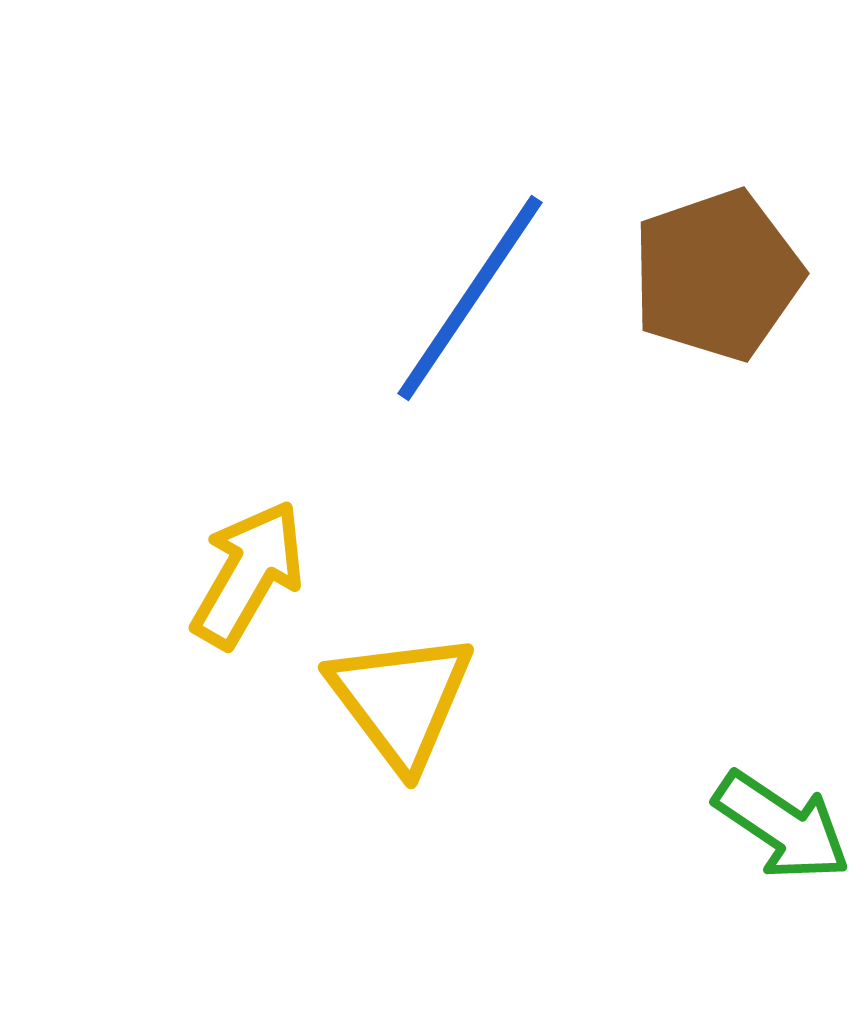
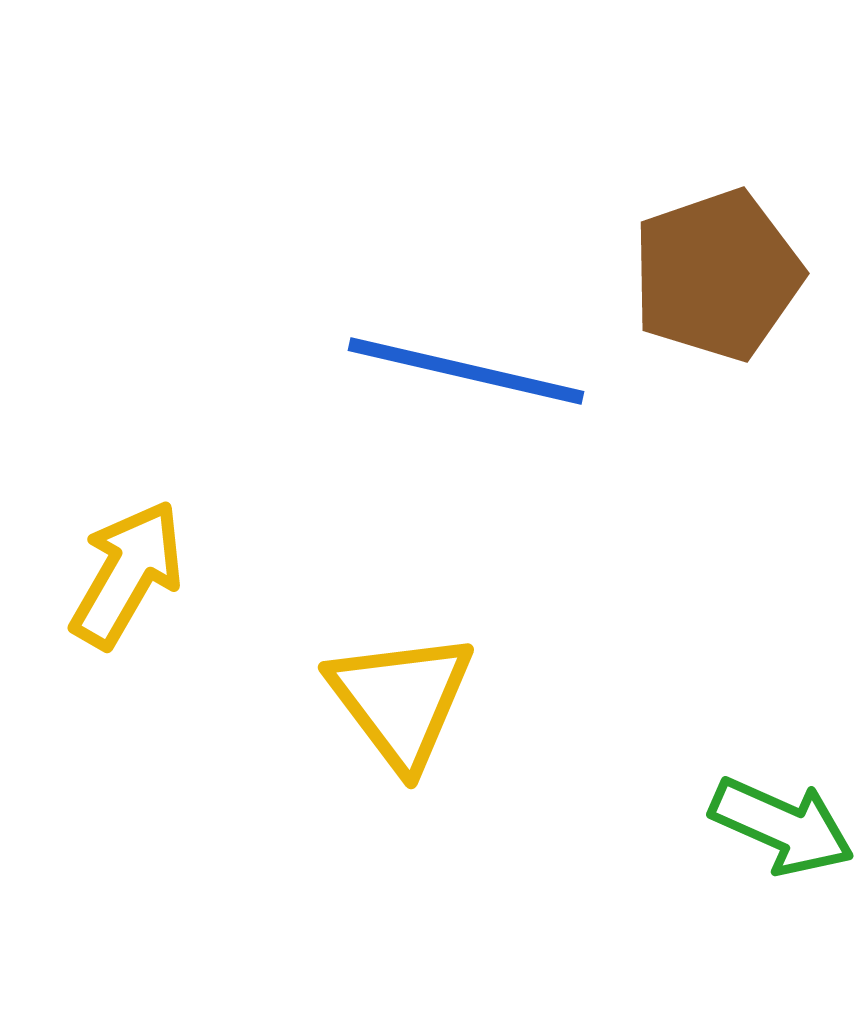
blue line: moved 4 px left, 73 px down; rotated 69 degrees clockwise
yellow arrow: moved 121 px left
green arrow: rotated 10 degrees counterclockwise
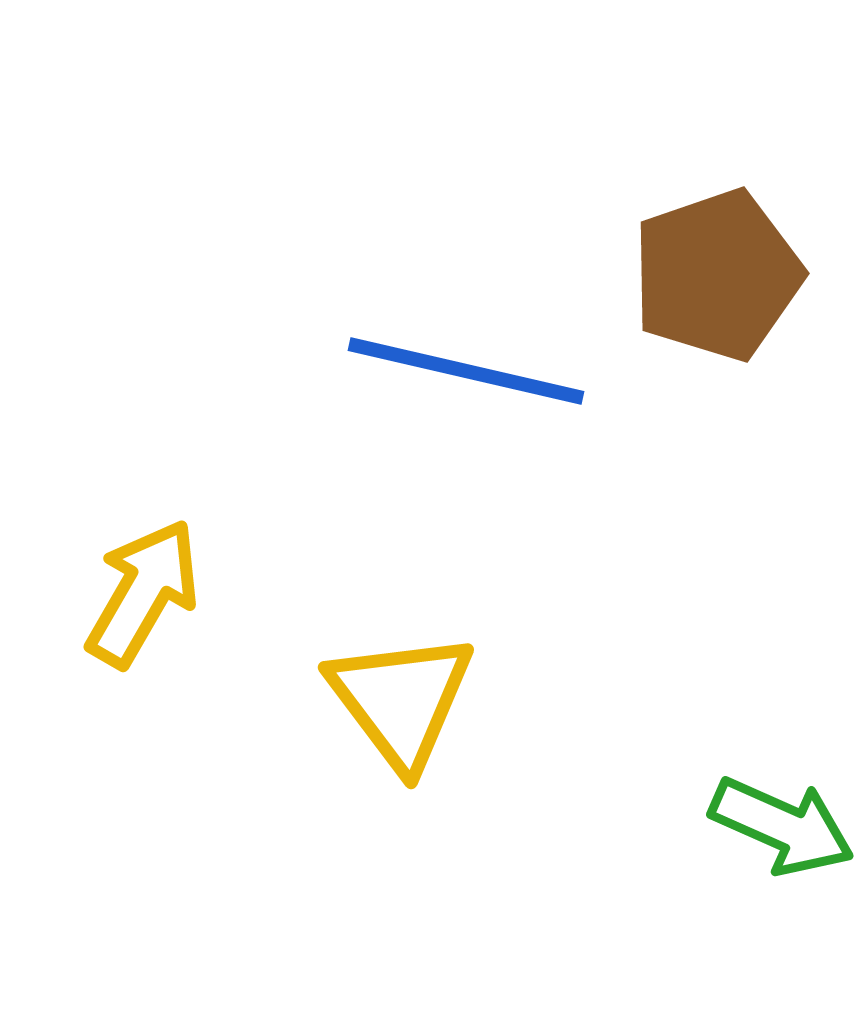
yellow arrow: moved 16 px right, 19 px down
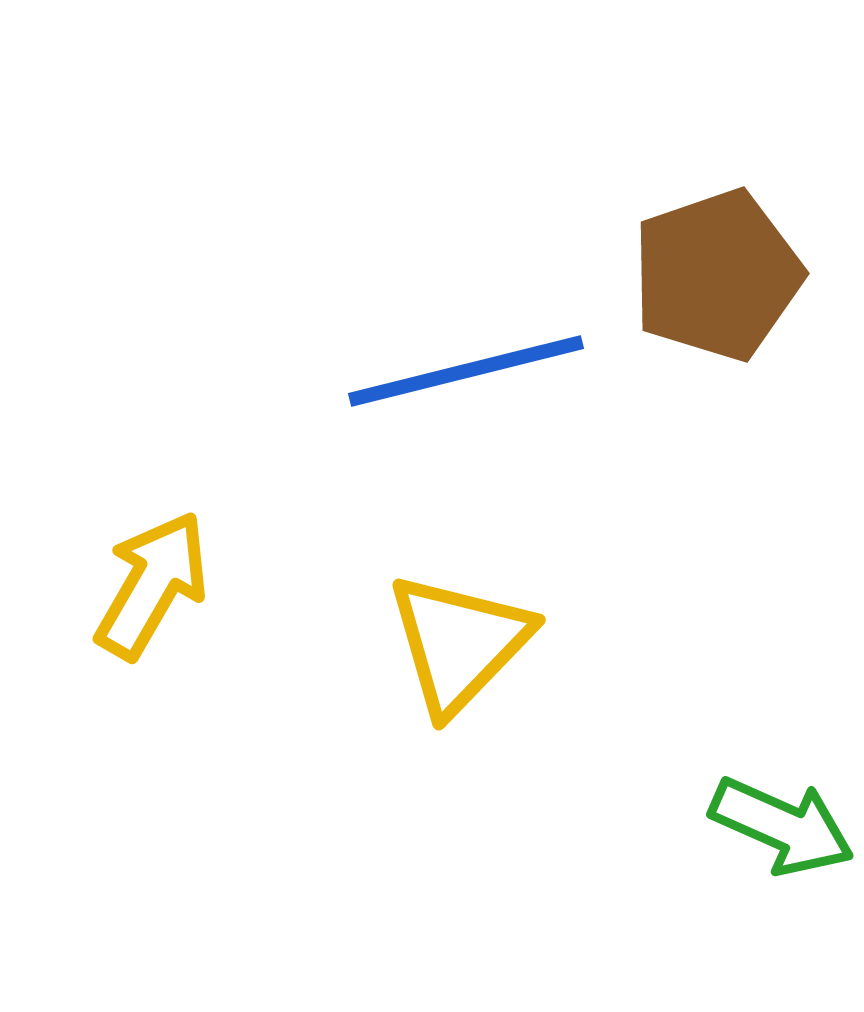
blue line: rotated 27 degrees counterclockwise
yellow arrow: moved 9 px right, 8 px up
yellow triangle: moved 58 px right, 57 px up; rotated 21 degrees clockwise
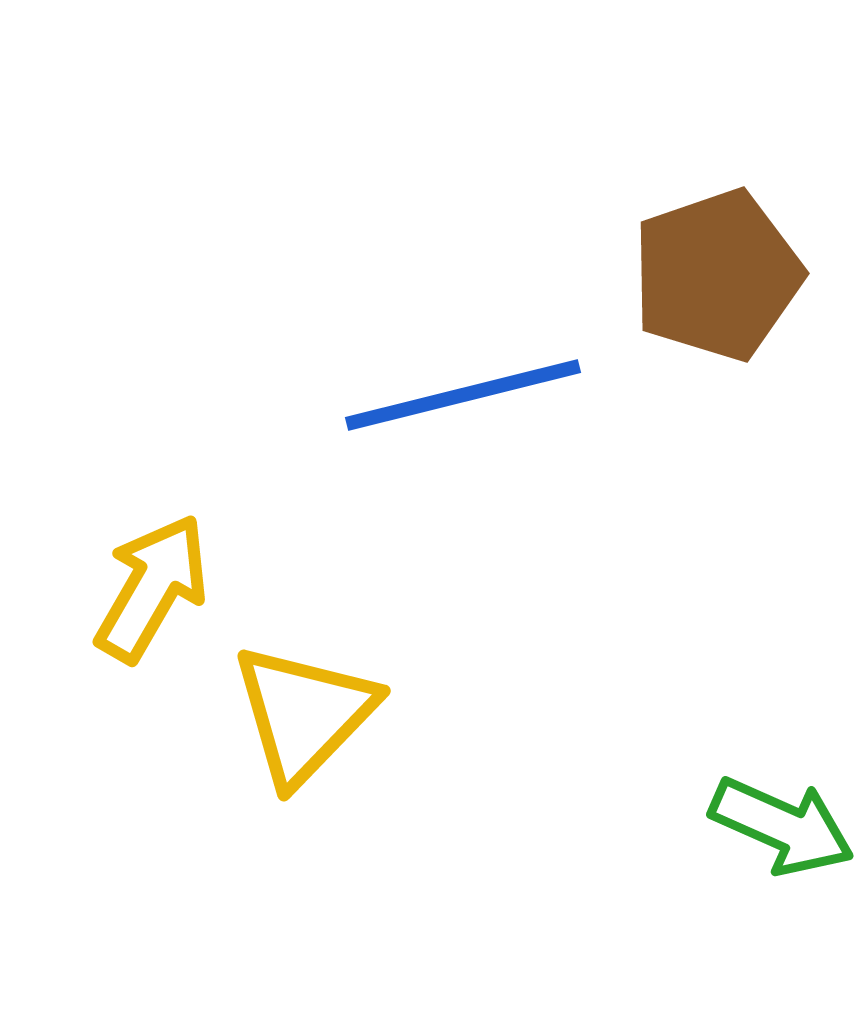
blue line: moved 3 px left, 24 px down
yellow arrow: moved 3 px down
yellow triangle: moved 155 px left, 71 px down
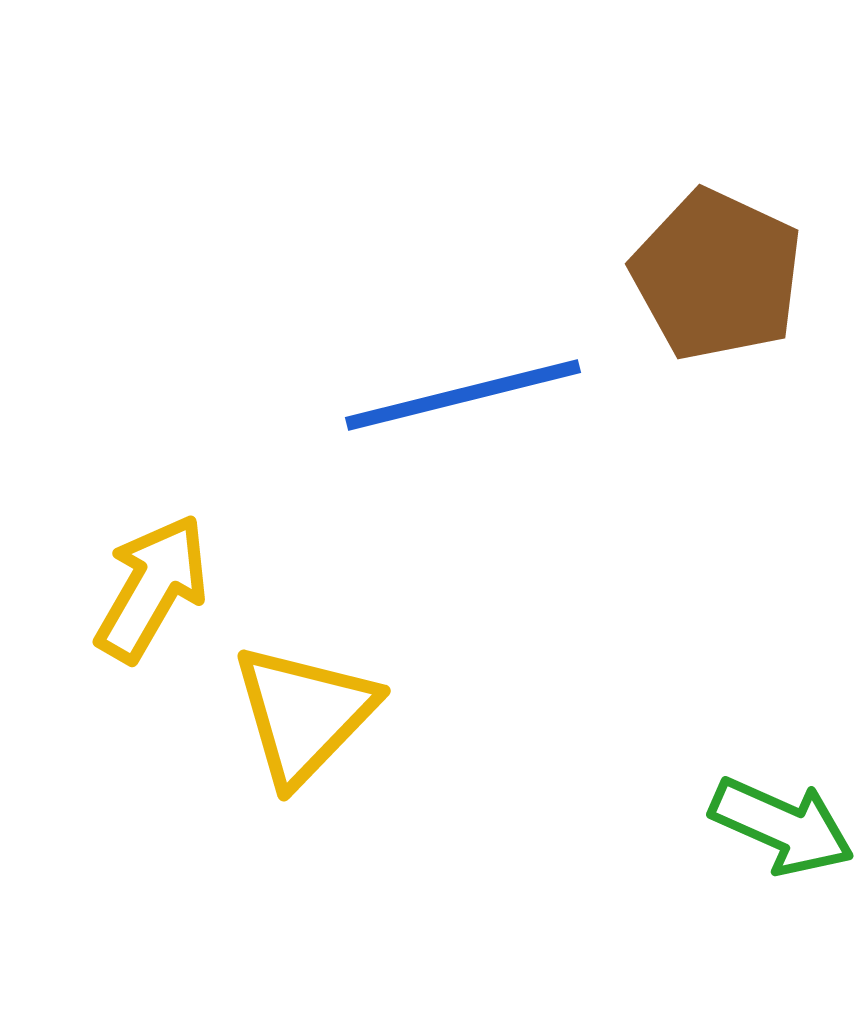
brown pentagon: rotated 28 degrees counterclockwise
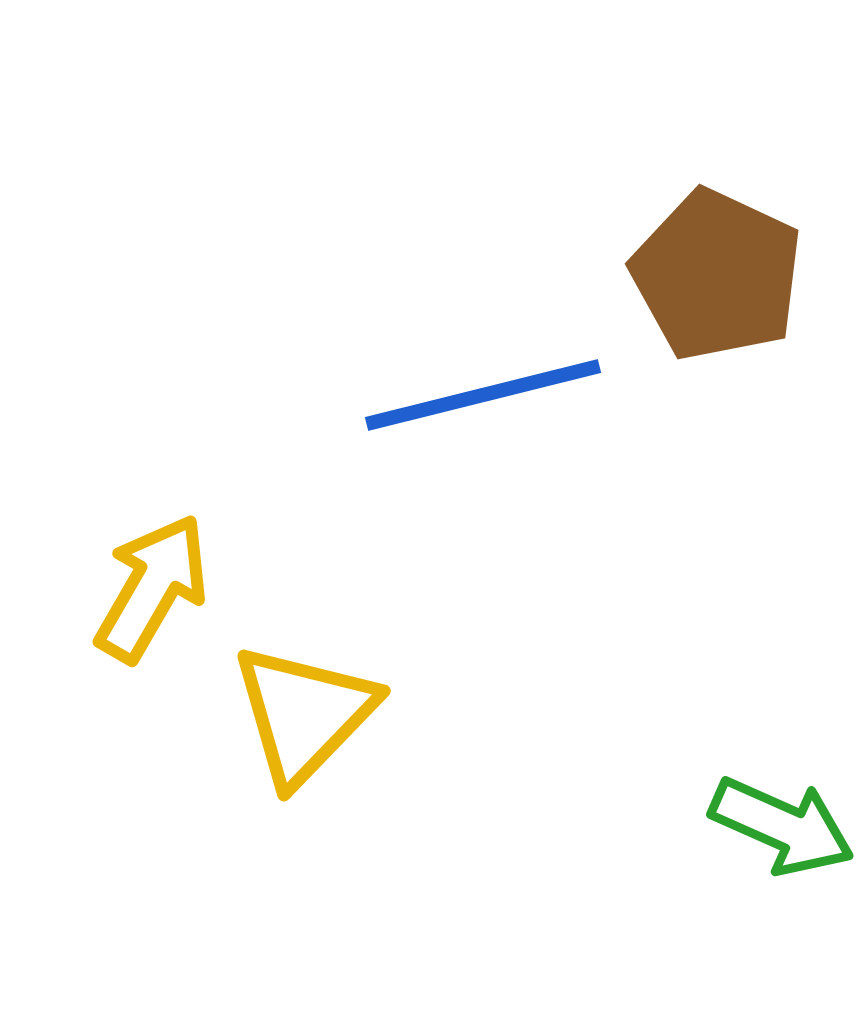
blue line: moved 20 px right
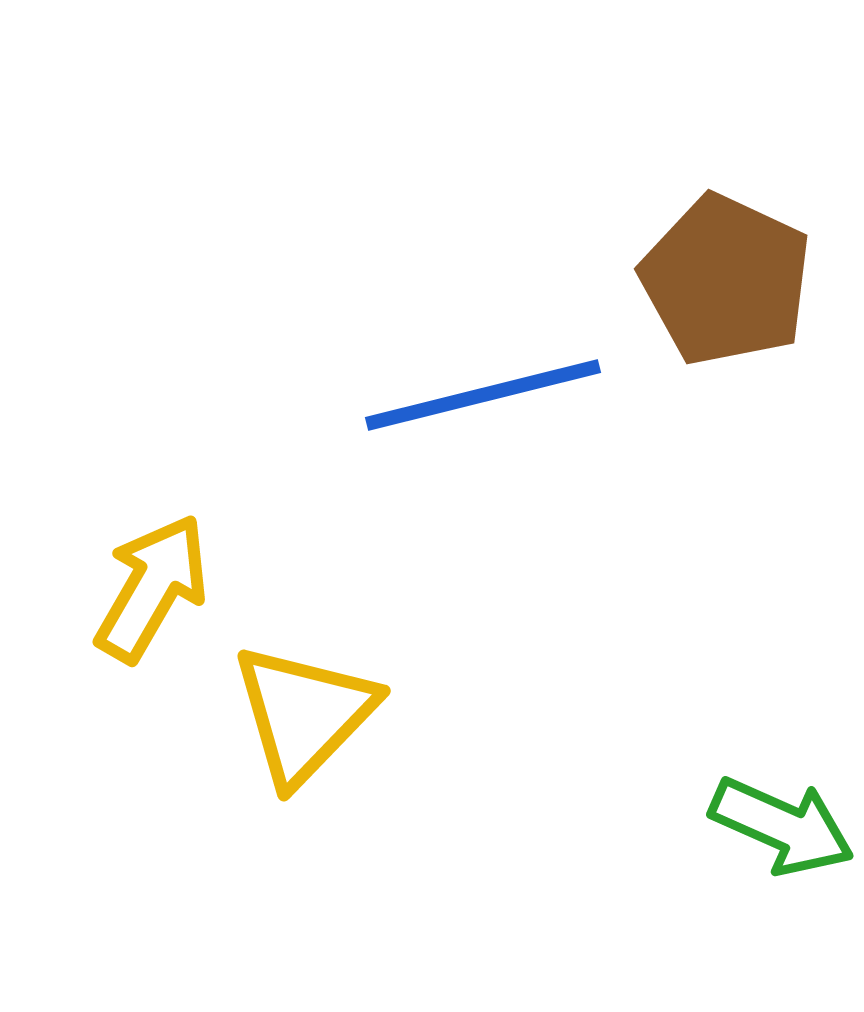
brown pentagon: moved 9 px right, 5 px down
